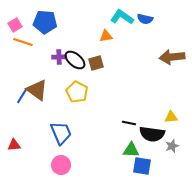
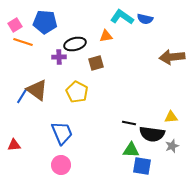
black ellipse: moved 16 px up; rotated 55 degrees counterclockwise
blue trapezoid: moved 1 px right
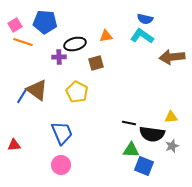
cyan L-shape: moved 20 px right, 19 px down
blue square: moved 2 px right; rotated 12 degrees clockwise
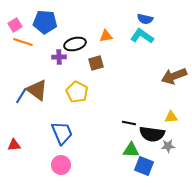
brown arrow: moved 2 px right, 19 px down; rotated 15 degrees counterclockwise
blue line: moved 1 px left
gray star: moved 4 px left; rotated 16 degrees clockwise
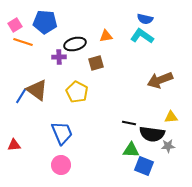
brown arrow: moved 14 px left, 4 px down
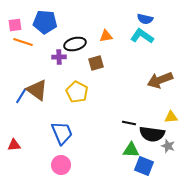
pink square: rotated 24 degrees clockwise
gray star: rotated 24 degrees clockwise
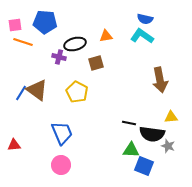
purple cross: rotated 16 degrees clockwise
brown arrow: rotated 80 degrees counterclockwise
blue line: moved 3 px up
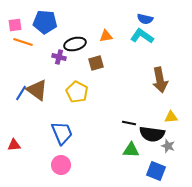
blue square: moved 12 px right, 5 px down
